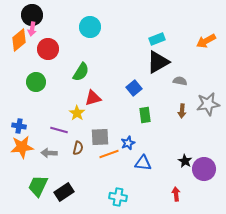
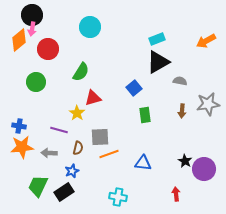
blue star: moved 56 px left, 28 px down
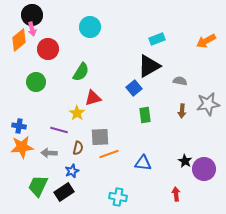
pink arrow: rotated 24 degrees counterclockwise
black triangle: moved 9 px left, 4 px down
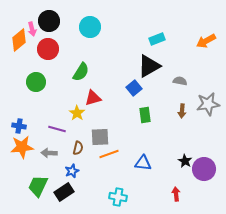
black circle: moved 17 px right, 6 px down
purple line: moved 2 px left, 1 px up
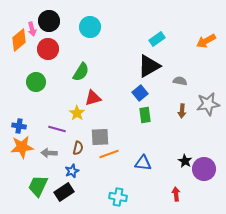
cyan rectangle: rotated 14 degrees counterclockwise
blue square: moved 6 px right, 5 px down
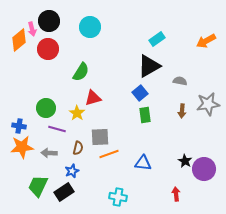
green circle: moved 10 px right, 26 px down
